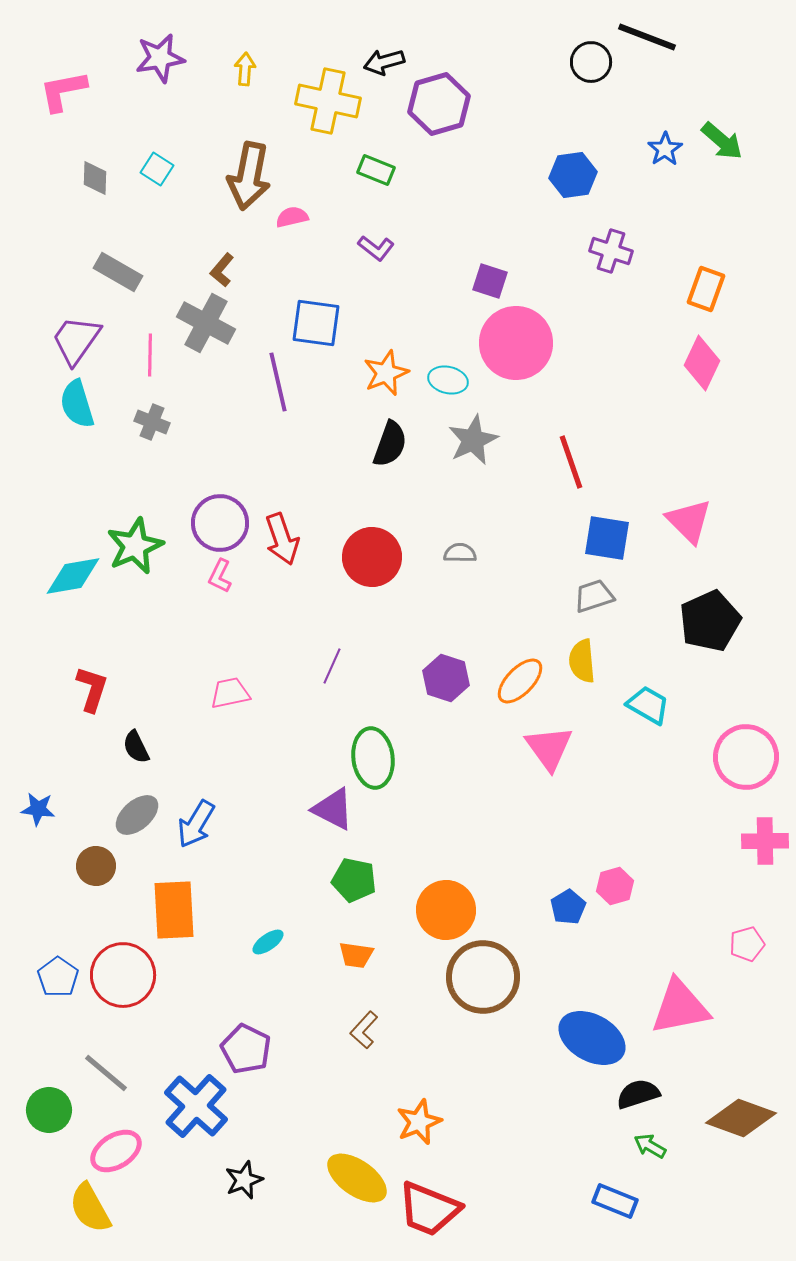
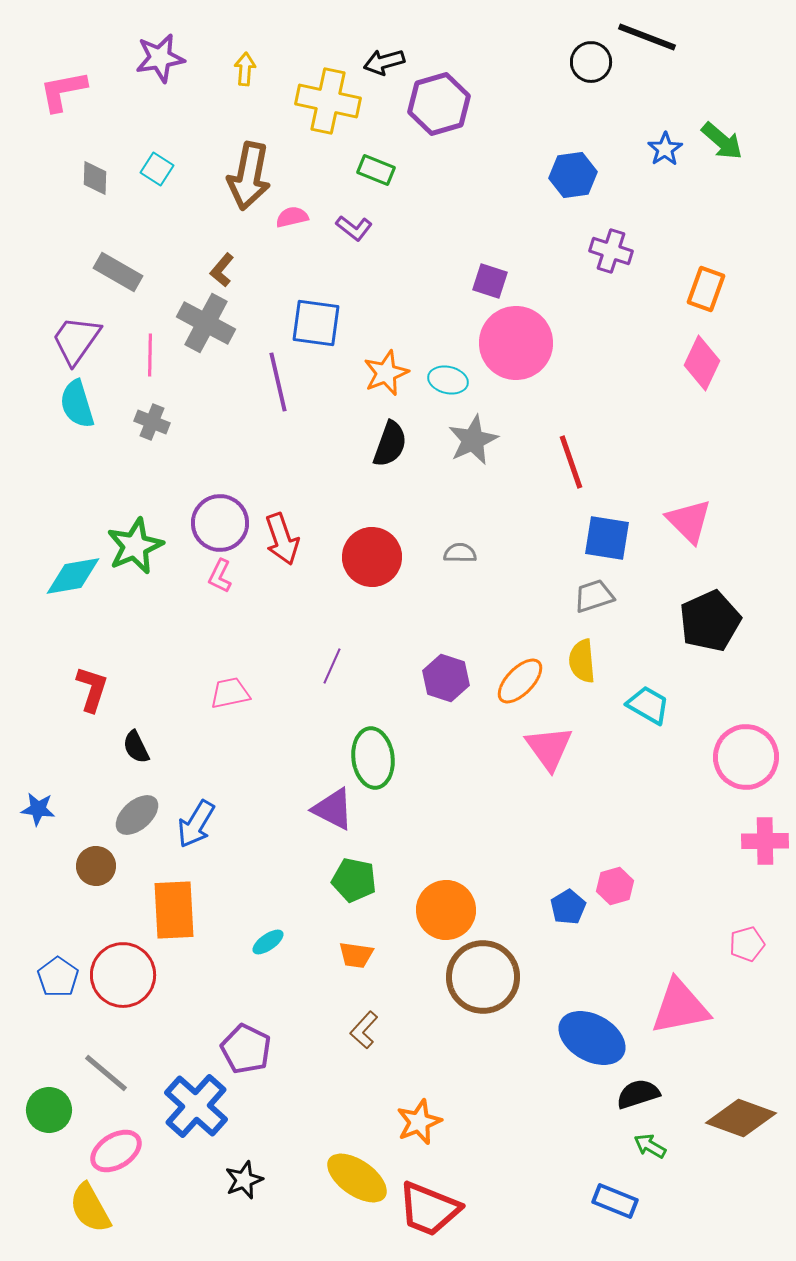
purple L-shape at (376, 248): moved 22 px left, 20 px up
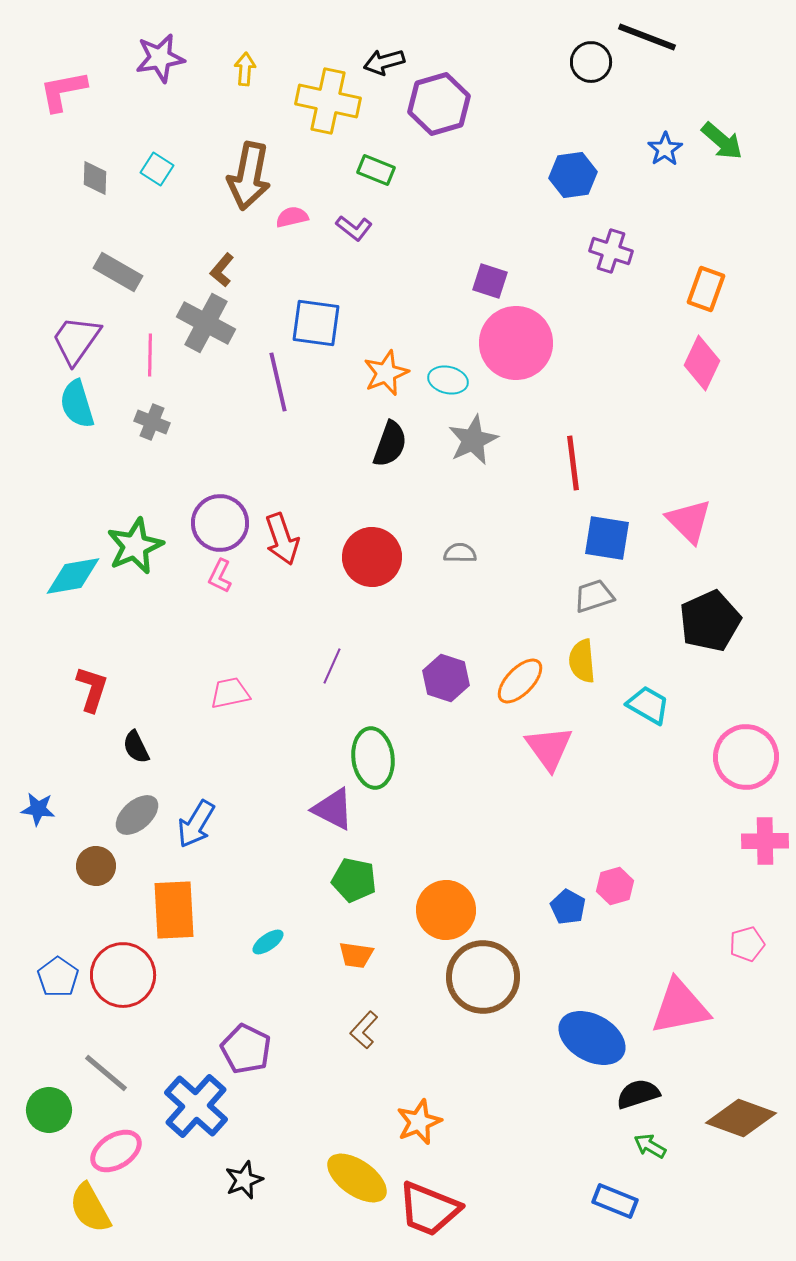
red line at (571, 462): moved 2 px right, 1 px down; rotated 12 degrees clockwise
blue pentagon at (568, 907): rotated 12 degrees counterclockwise
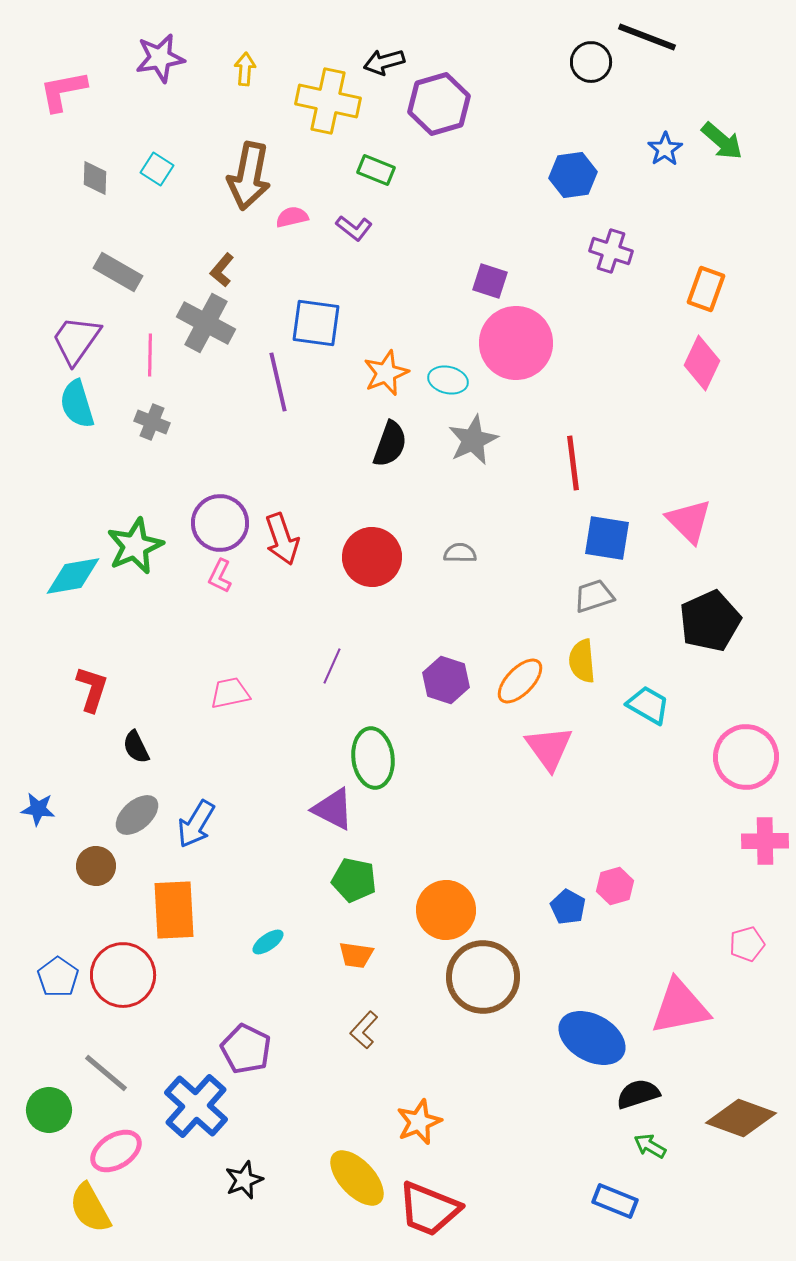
purple hexagon at (446, 678): moved 2 px down
yellow ellipse at (357, 1178): rotated 12 degrees clockwise
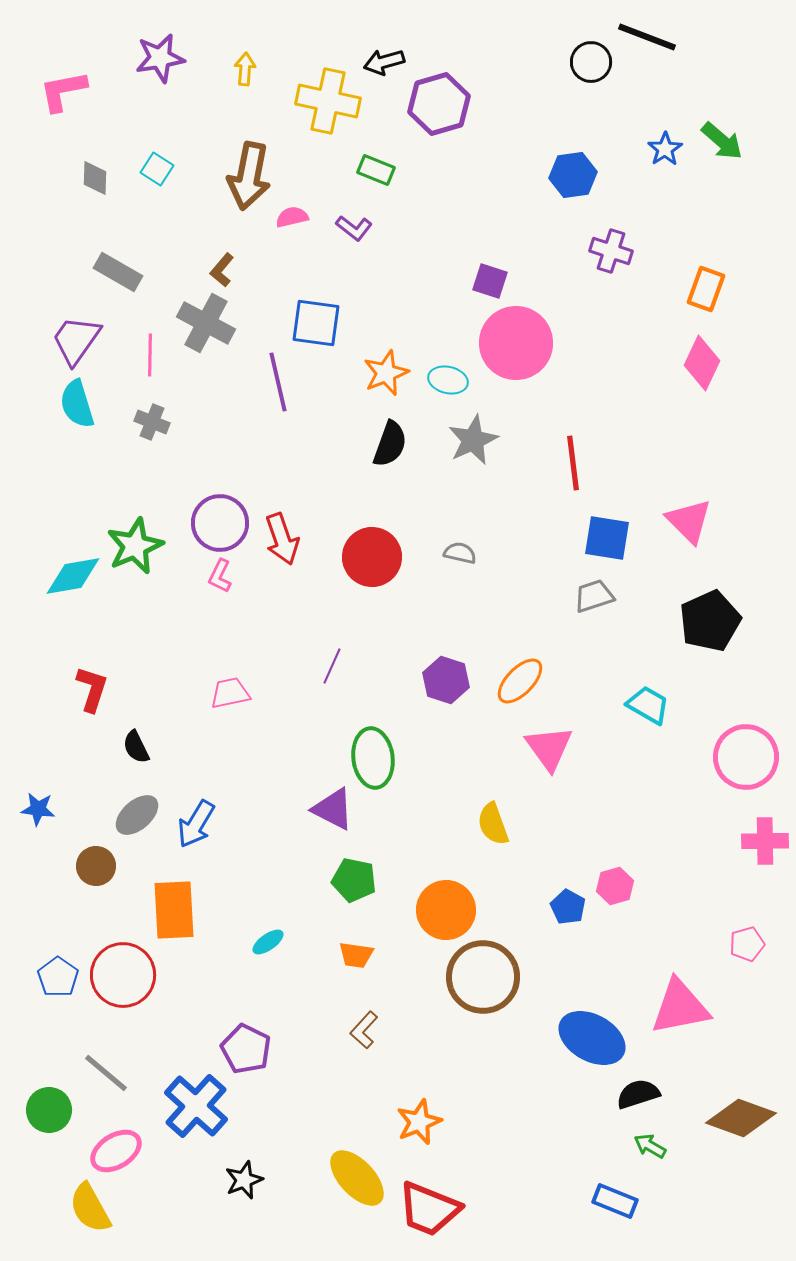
gray semicircle at (460, 553): rotated 12 degrees clockwise
yellow semicircle at (582, 661): moved 89 px left, 163 px down; rotated 15 degrees counterclockwise
